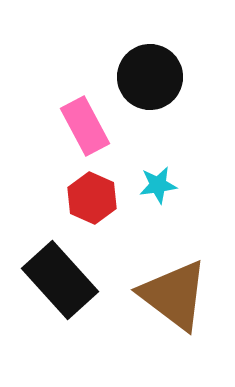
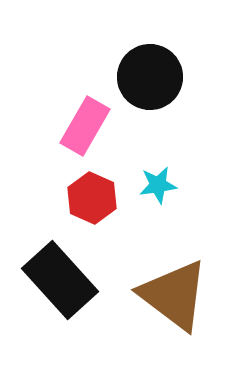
pink rectangle: rotated 58 degrees clockwise
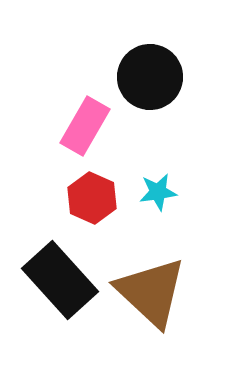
cyan star: moved 7 px down
brown triangle: moved 23 px left, 3 px up; rotated 6 degrees clockwise
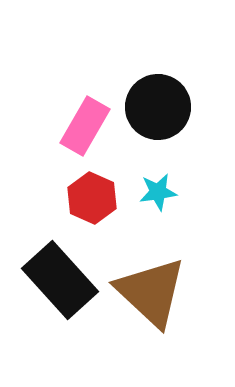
black circle: moved 8 px right, 30 px down
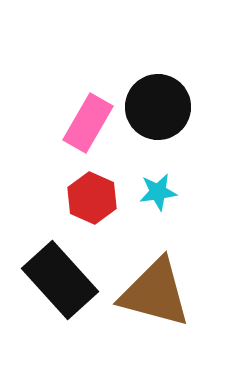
pink rectangle: moved 3 px right, 3 px up
brown triangle: moved 4 px right, 1 px down; rotated 28 degrees counterclockwise
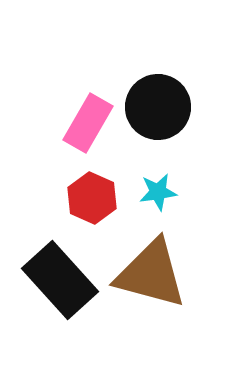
brown triangle: moved 4 px left, 19 px up
